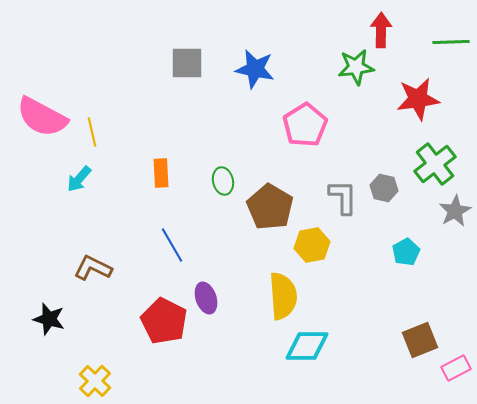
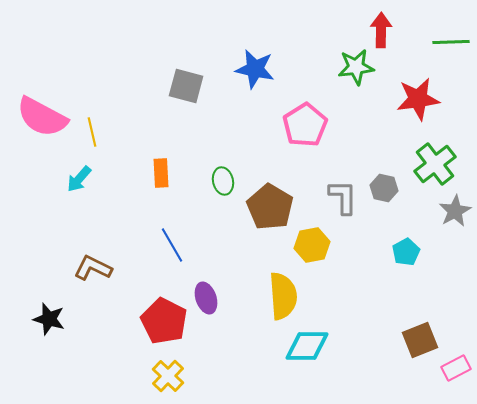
gray square: moved 1 px left, 23 px down; rotated 15 degrees clockwise
yellow cross: moved 73 px right, 5 px up
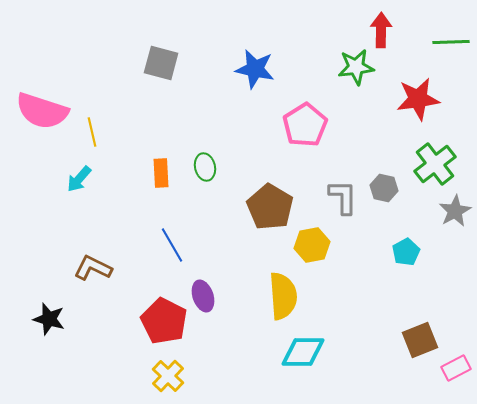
gray square: moved 25 px left, 23 px up
pink semicircle: moved 6 px up; rotated 10 degrees counterclockwise
green ellipse: moved 18 px left, 14 px up
purple ellipse: moved 3 px left, 2 px up
cyan diamond: moved 4 px left, 6 px down
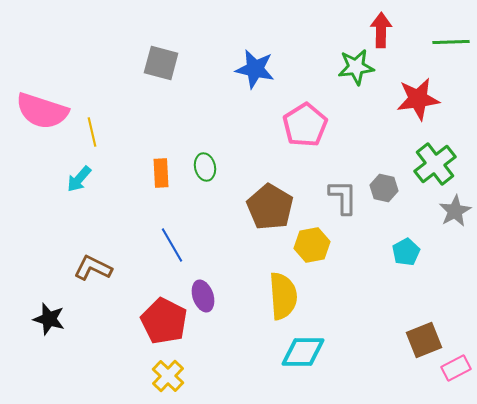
brown square: moved 4 px right
